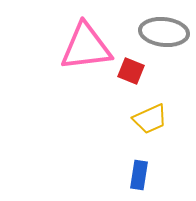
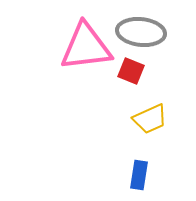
gray ellipse: moved 23 px left
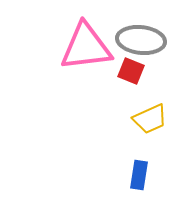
gray ellipse: moved 8 px down
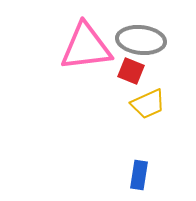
yellow trapezoid: moved 2 px left, 15 px up
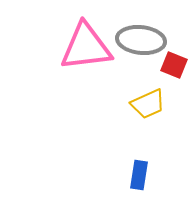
red square: moved 43 px right, 6 px up
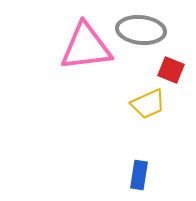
gray ellipse: moved 10 px up
red square: moved 3 px left, 5 px down
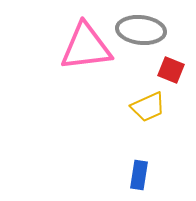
yellow trapezoid: moved 3 px down
